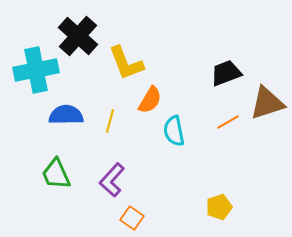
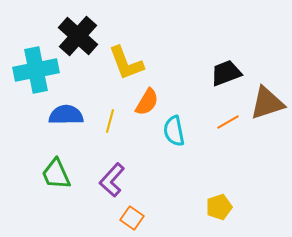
orange semicircle: moved 3 px left, 2 px down
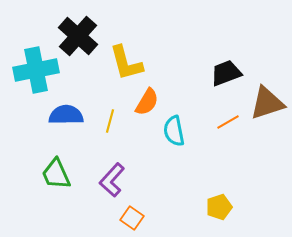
yellow L-shape: rotated 6 degrees clockwise
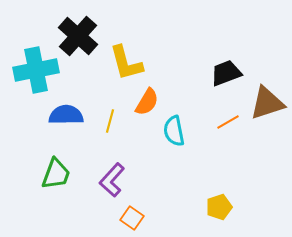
green trapezoid: rotated 136 degrees counterclockwise
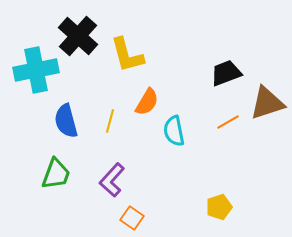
yellow L-shape: moved 1 px right, 8 px up
blue semicircle: moved 6 px down; rotated 104 degrees counterclockwise
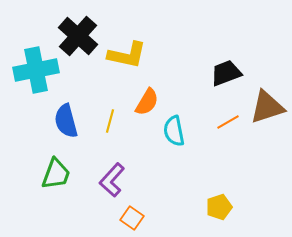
yellow L-shape: rotated 63 degrees counterclockwise
brown triangle: moved 4 px down
